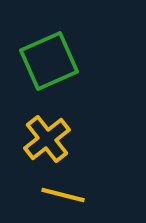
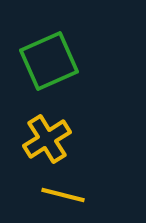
yellow cross: rotated 6 degrees clockwise
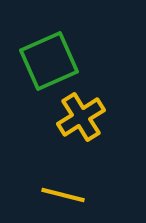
yellow cross: moved 34 px right, 22 px up
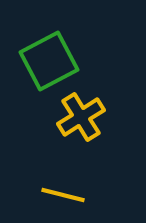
green square: rotated 4 degrees counterclockwise
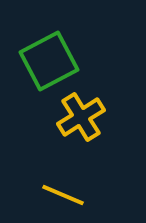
yellow line: rotated 9 degrees clockwise
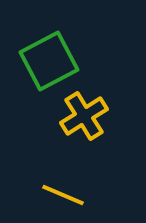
yellow cross: moved 3 px right, 1 px up
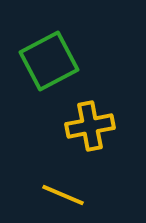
yellow cross: moved 6 px right, 10 px down; rotated 21 degrees clockwise
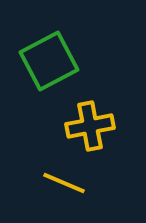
yellow line: moved 1 px right, 12 px up
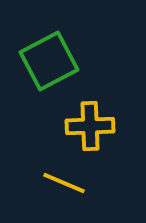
yellow cross: rotated 9 degrees clockwise
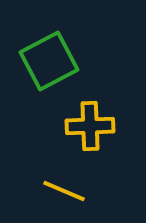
yellow line: moved 8 px down
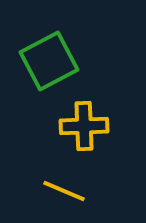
yellow cross: moved 6 px left
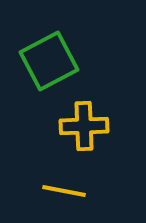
yellow line: rotated 12 degrees counterclockwise
